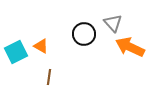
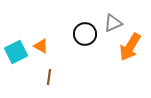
gray triangle: rotated 48 degrees clockwise
black circle: moved 1 px right
orange arrow: rotated 84 degrees counterclockwise
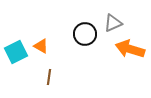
orange arrow: moved 2 px down; rotated 76 degrees clockwise
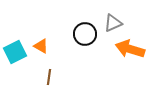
cyan square: moved 1 px left
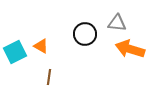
gray triangle: moved 4 px right; rotated 30 degrees clockwise
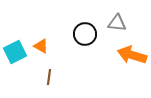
orange arrow: moved 2 px right, 6 px down
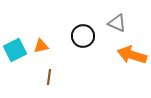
gray triangle: rotated 18 degrees clockwise
black circle: moved 2 px left, 2 px down
orange triangle: rotated 42 degrees counterclockwise
cyan square: moved 2 px up
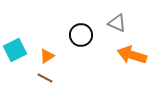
black circle: moved 2 px left, 1 px up
orange triangle: moved 6 px right, 10 px down; rotated 21 degrees counterclockwise
brown line: moved 4 px left, 1 px down; rotated 70 degrees counterclockwise
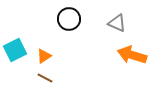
black circle: moved 12 px left, 16 px up
orange triangle: moved 3 px left
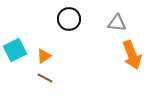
gray triangle: rotated 18 degrees counterclockwise
orange arrow: rotated 128 degrees counterclockwise
